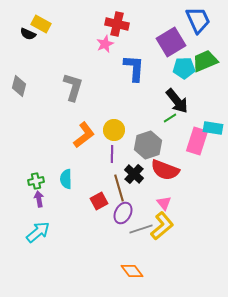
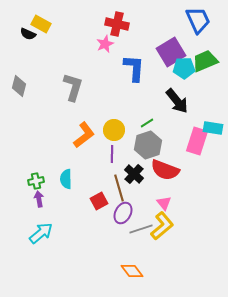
purple square: moved 10 px down
green line: moved 23 px left, 5 px down
cyan arrow: moved 3 px right, 1 px down
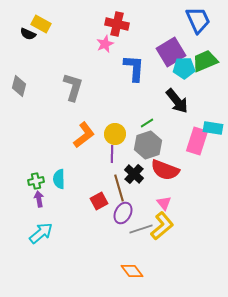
yellow circle: moved 1 px right, 4 px down
cyan semicircle: moved 7 px left
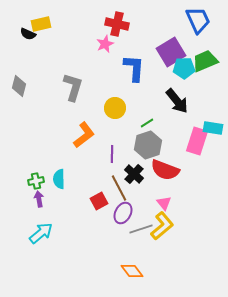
yellow rectangle: rotated 42 degrees counterclockwise
yellow circle: moved 26 px up
brown line: rotated 12 degrees counterclockwise
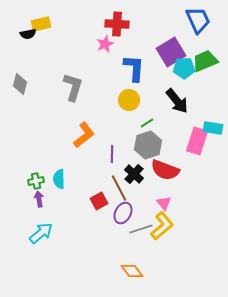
red cross: rotated 10 degrees counterclockwise
black semicircle: rotated 35 degrees counterclockwise
gray diamond: moved 1 px right, 2 px up
yellow circle: moved 14 px right, 8 px up
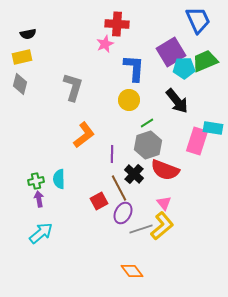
yellow rectangle: moved 19 px left, 33 px down
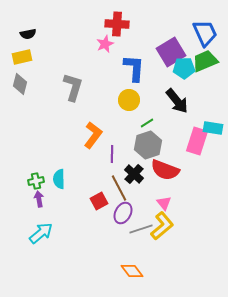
blue trapezoid: moved 7 px right, 13 px down
orange L-shape: moved 9 px right; rotated 16 degrees counterclockwise
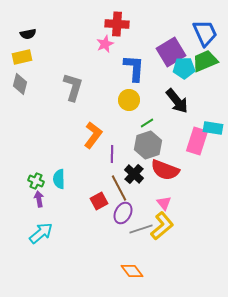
green cross: rotated 35 degrees clockwise
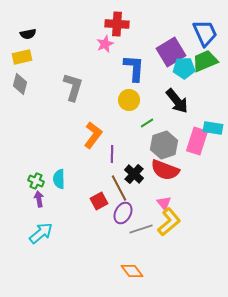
gray hexagon: moved 16 px right
yellow L-shape: moved 7 px right, 4 px up
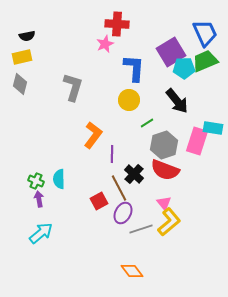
black semicircle: moved 1 px left, 2 px down
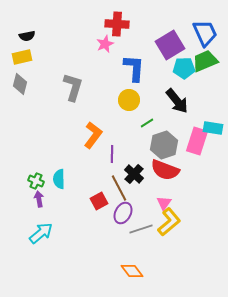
purple square: moved 1 px left, 7 px up
pink triangle: rotated 14 degrees clockwise
